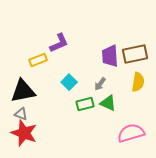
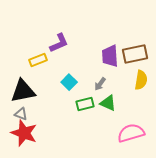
yellow semicircle: moved 3 px right, 2 px up
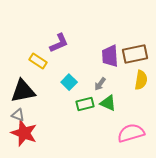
yellow rectangle: moved 1 px down; rotated 54 degrees clockwise
gray triangle: moved 3 px left, 1 px down
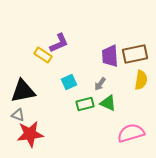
yellow rectangle: moved 5 px right, 6 px up
cyan square: rotated 21 degrees clockwise
red star: moved 6 px right, 1 px down; rotated 28 degrees counterclockwise
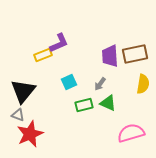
yellow rectangle: rotated 54 degrees counterclockwise
yellow semicircle: moved 2 px right, 4 px down
black triangle: rotated 40 degrees counterclockwise
green rectangle: moved 1 px left, 1 px down
red star: rotated 16 degrees counterclockwise
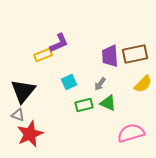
yellow semicircle: rotated 36 degrees clockwise
